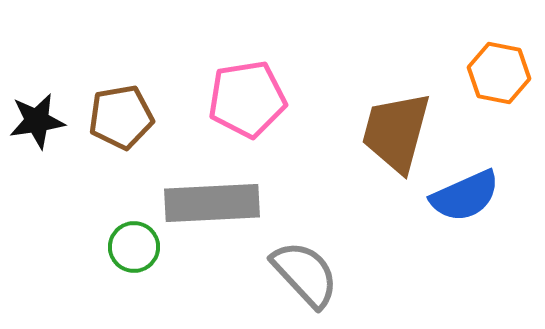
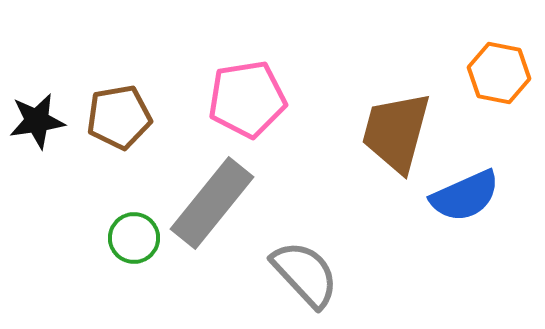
brown pentagon: moved 2 px left
gray rectangle: rotated 48 degrees counterclockwise
green circle: moved 9 px up
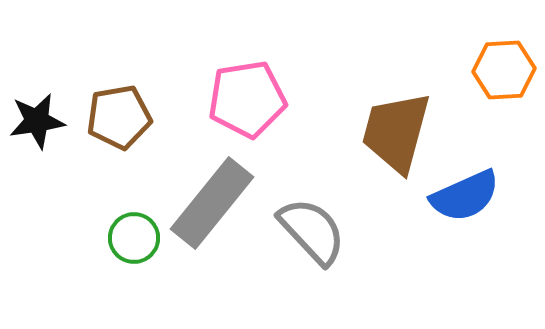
orange hexagon: moved 5 px right, 3 px up; rotated 14 degrees counterclockwise
gray semicircle: moved 7 px right, 43 px up
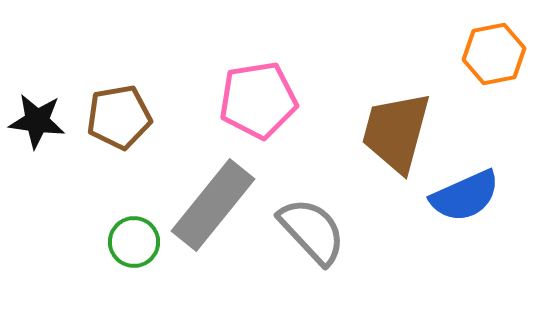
orange hexagon: moved 10 px left, 16 px up; rotated 8 degrees counterclockwise
pink pentagon: moved 11 px right, 1 px down
black star: rotated 16 degrees clockwise
gray rectangle: moved 1 px right, 2 px down
green circle: moved 4 px down
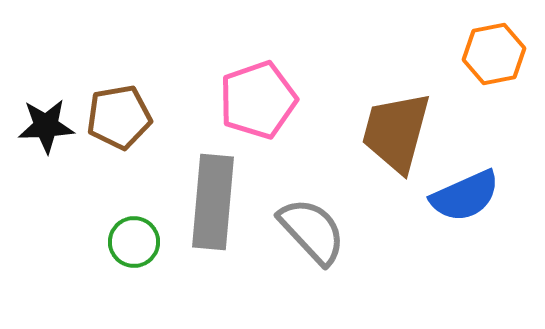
pink pentagon: rotated 10 degrees counterclockwise
black star: moved 9 px right, 5 px down; rotated 10 degrees counterclockwise
gray rectangle: moved 3 px up; rotated 34 degrees counterclockwise
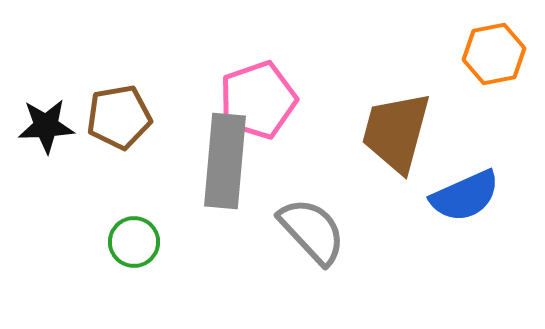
gray rectangle: moved 12 px right, 41 px up
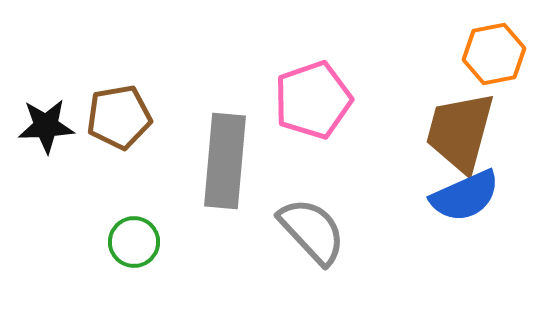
pink pentagon: moved 55 px right
brown trapezoid: moved 64 px right
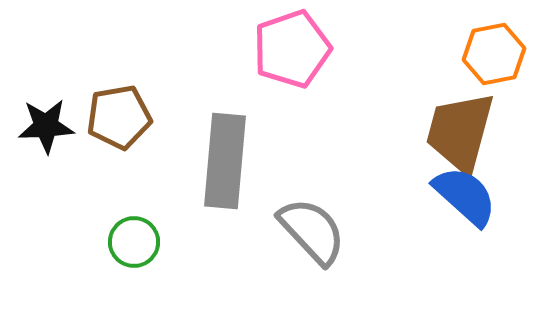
pink pentagon: moved 21 px left, 51 px up
blue semicircle: rotated 114 degrees counterclockwise
